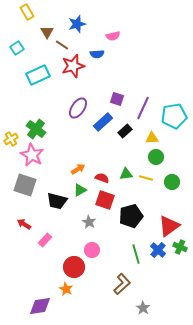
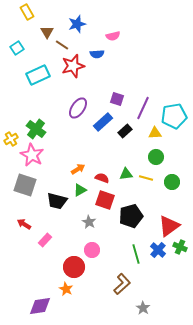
yellow triangle at (152, 138): moved 3 px right, 5 px up
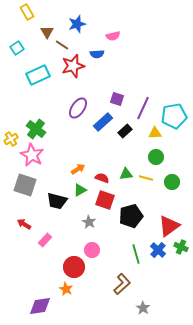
green cross at (180, 247): moved 1 px right
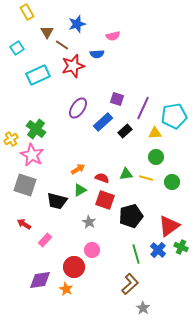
brown L-shape at (122, 284): moved 8 px right
purple diamond at (40, 306): moved 26 px up
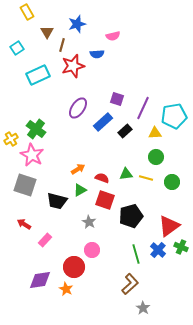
brown line at (62, 45): rotated 72 degrees clockwise
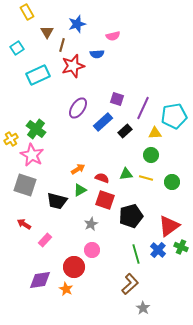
green circle at (156, 157): moved 5 px left, 2 px up
gray star at (89, 222): moved 2 px right, 2 px down; rotated 16 degrees clockwise
